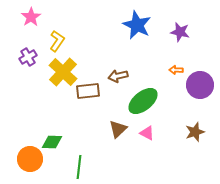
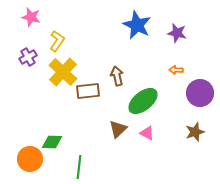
pink star: rotated 24 degrees counterclockwise
purple star: moved 3 px left, 1 px down
brown arrow: moved 1 px left; rotated 90 degrees clockwise
purple circle: moved 8 px down
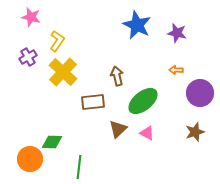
brown rectangle: moved 5 px right, 11 px down
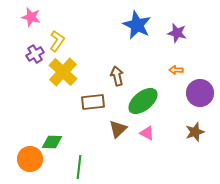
purple cross: moved 7 px right, 3 px up
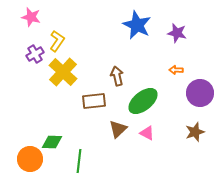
brown rectangle: moved 1 px right, 1 px up
green line: moved 6 px up
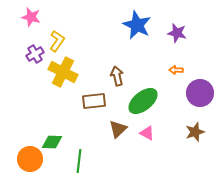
yellow cross: rotated 16 degrees counterclockwise
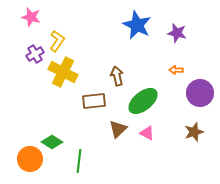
brown star: moved 1 px left
green diamond: rotated 30 degrees clockwise
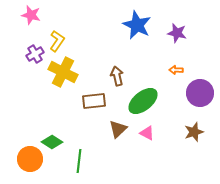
pink star: moved 2 px up
